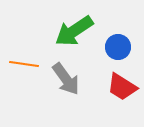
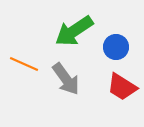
blue circle: moved 2 px left
orange line: rotated 16 degrees clockwise
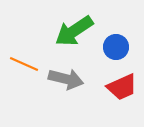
gray arrow: rotated 40 degrees counterclockwise
red trapezoid: rotated 56 degrees counterclockwise
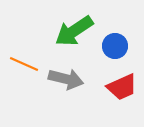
blue circle: moved 1 px left, 1 px up
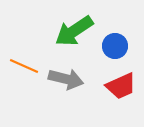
orange line: moved 2 px down
red trapezoid: moved 1 px left, 1 px up
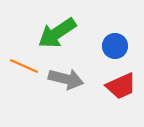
green arrow: moved 17 px left, 2 px down
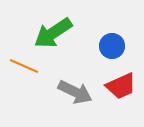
green arrow: moved 4 px left
blue circle: moved 3 px left
gray arrow: moved 9 px right, 13 px down; rotated 12 degrees clockwise
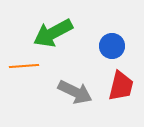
green arrow: rotated 6 degrees clockwise
orange line: rotated 28 degrees counterclockwise
red trapezoid: rotated 52 degrees counterclockwise
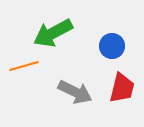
orange line: rotated 12 degrees counterclockwise
red trapezoid: moved 1 px right, 2 px down
